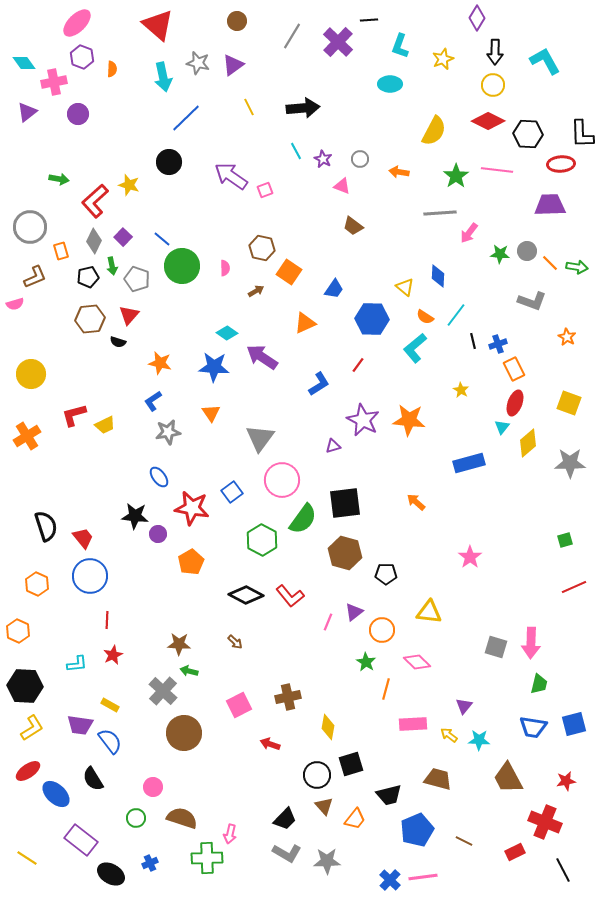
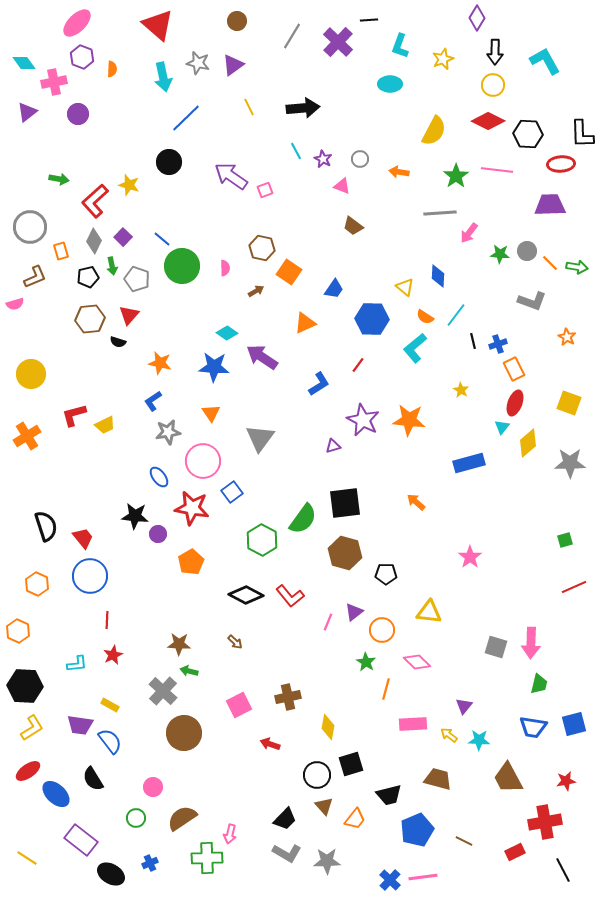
pink circle at (282, 480): moved 79 px left, 19 px up
brown semicircle at (182, 818): rotated 52 degrees counterclockwise
red cross at (545, 822): rotated 32 degrees counterclockwise
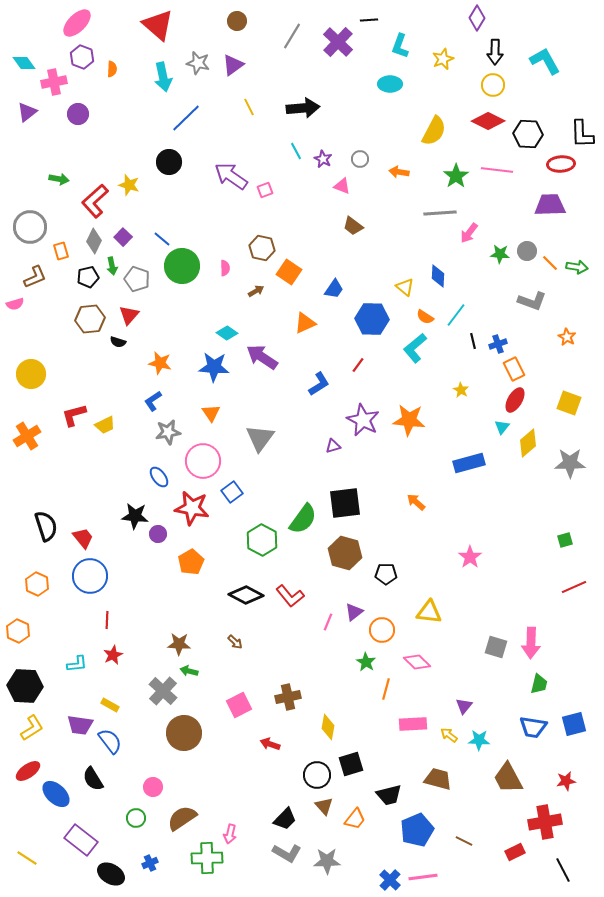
red ellipse at (515, 403): moved 3 px up; rotated 10 degrees clockwise
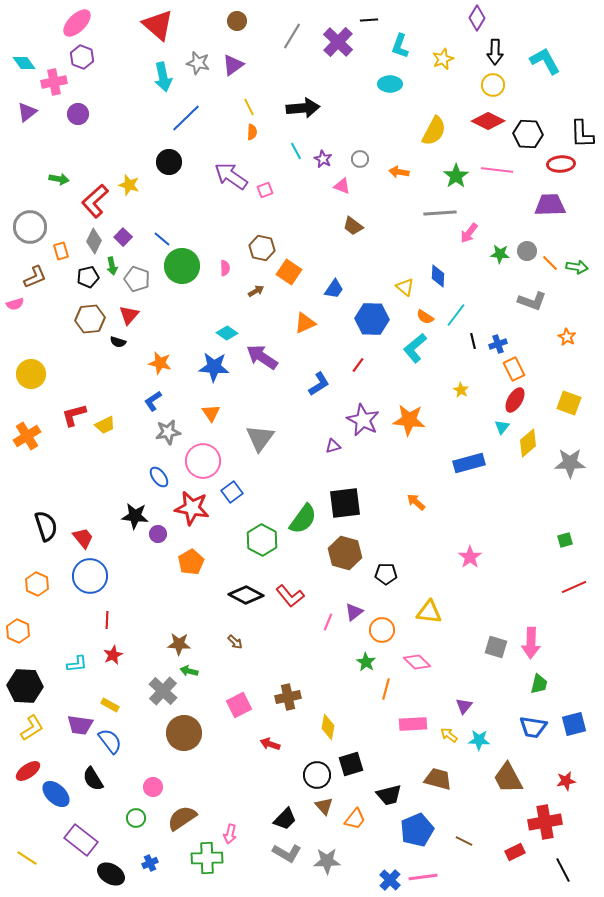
orange semicircle at (112, 69): moved 140 px right, 63 px down
